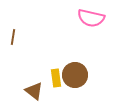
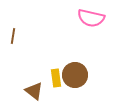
brown line: moved 1 px up
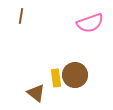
pink semicircle: moved 1 px left, 5 px down; rotated 32 degrees counterclockwise
brown line: moved 8 px right, 20 px up
brown triangle: moved 2 px right, 2 px down
